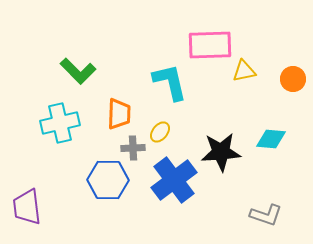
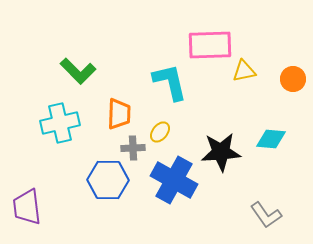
blue cross: rotated 24 degrees counterclockwise
gray L-shape: rotated 36 degrees clockwise
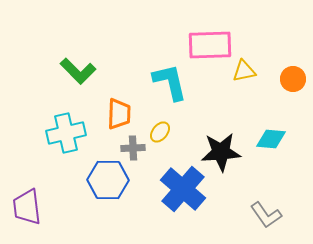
cyan cross: moved 6 px right, 10 px down
blue cross: moved 9 px right, 9 px down; rotated 12 degrees clockwise
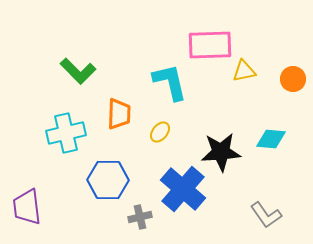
gray cross: moved 7 px right, 69 px down; rotated 10 degrees counterclockwise
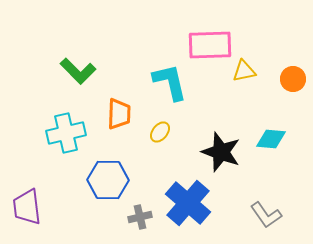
black star: rotated 24 degrees clockwise
blue cross: moved 5 px right, 14 px down
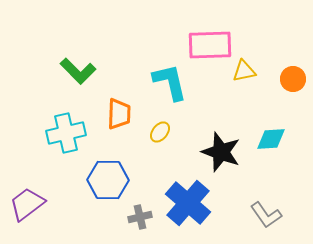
cyan diamond: rotated 8 degrees counterclockwise
purple trapezoid: moved 3 px up; rotated 60 degrees clockwise
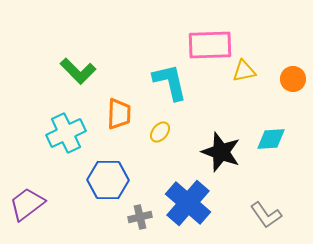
cyan cross: rotated 12 degrees counterclockwise
